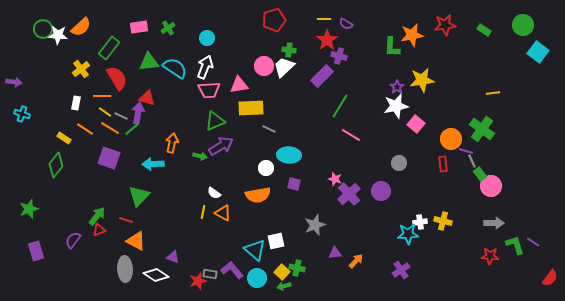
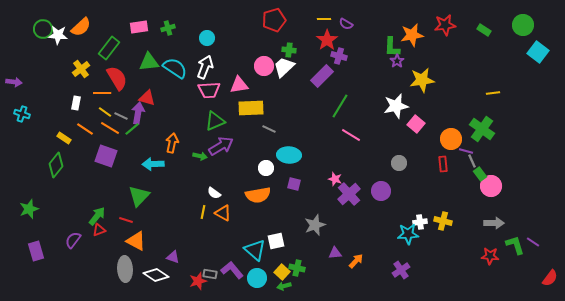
green cross at (168, 28): rotated 16 degrees clockwise
purple star at (397, 87): moved 26 px up
orange line at (102, 96): moved 3 px up
purple square at (109, 158): moved 3 px left, 2 px up
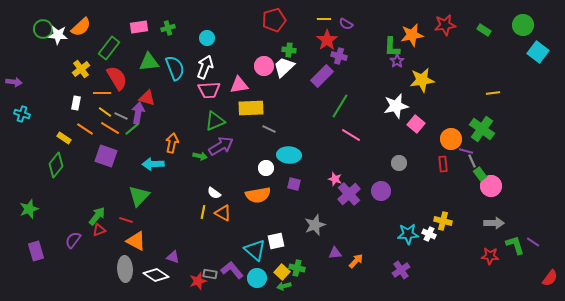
cyan semicircle at (175, 68): rotated 35 degrees clockwise
white cross at (420, 222): moved 9 px right, 12 px down; rotated 32 degrees clockwise
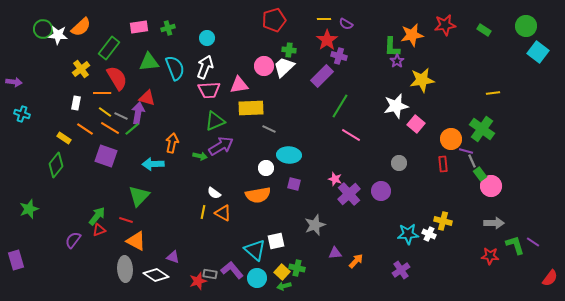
green circle at (523, 25): moved 3 px right, 1 px down
purple rectangle at (36, 251): moved 20 px left, 9 px down
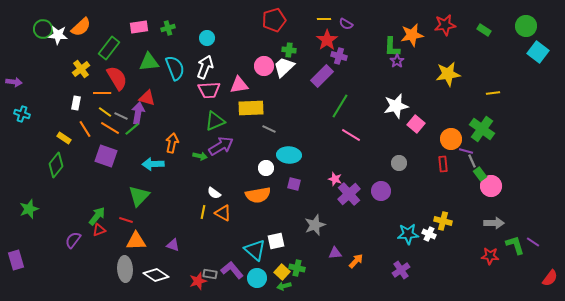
yellow star at (422, 80): moved 26 px right, 6 px up
orange line at (85, 129): rotated 24 degrees clockwise
orange triangle at (136, 241): rotated 30 degrees counterclockwise
purple triangle at (173, 257): moved 12 px up
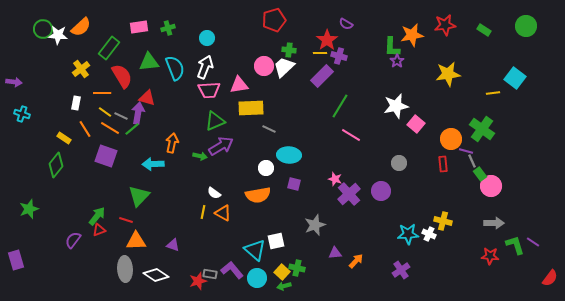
yellow line at (324, 19): moved 4 px left, 34 px down
cyan square at (538, 52): moved 23 px left, 26 px down
red semicircle at (117, 78): moved 5 px right, 2 px up
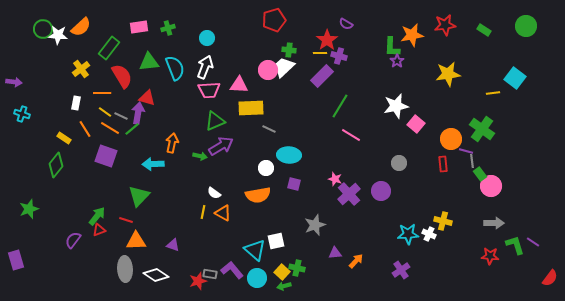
pink circle at (264, 66): moved 4 px right, 4 px down
pink triangle at (239, 85): rotated 12 degrees clockwise
gray line at (472, 161): rotated 16 degrees clockwise
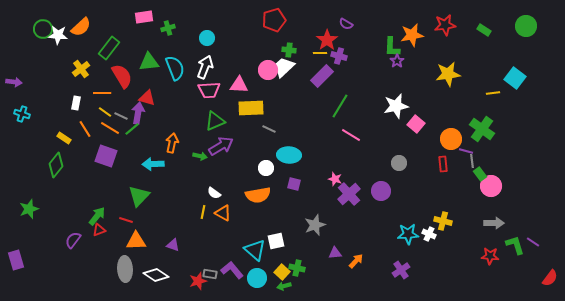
pink rectangle at (139, 27): moved 5 px right, 10 px up
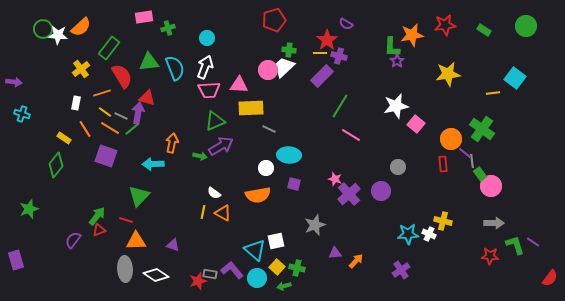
orange line at (102, 93): rotated 18 degrees counterclockwise
purple line at (466, 151): moved 1 px left, 2 px down; rotated 24 degrees clockwise
gray circle at (399, 163): moved 1 px left, 4 px down
yellow square at (282, 272): moved 5 px left, 5 px up
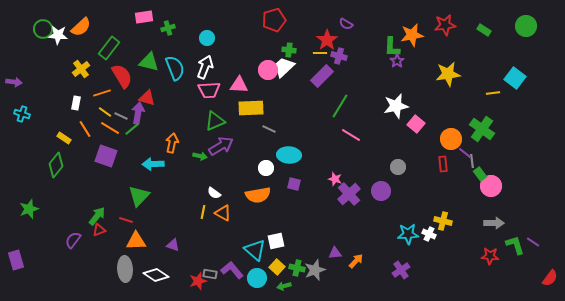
green triangle at (149, 62): rotated 20 degrees clockwise
gray star at (315, 225): moved 45 px down
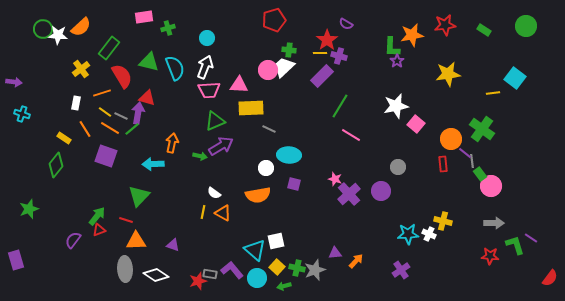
purple line at (533, 242): moved 2 px left, 4 px up
